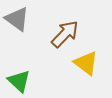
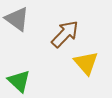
yellow triangle: rotated 12 degrees clockwise
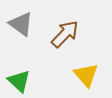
gray triangle: moved 4 px right, 5 px down
yellow triangle: moved 12 px down
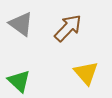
brown arrow: moved 3 px right, 6 px up
yellow triangle: moved 2 px up
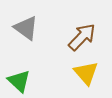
gray triangle: moved 5 px right, 4 px down
brown arrow: moved 14 px right, 9 px down
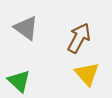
brown arrow: moved 3 px left, 1 px down; rotated 16 degrees counterclockwise
yellow triangle: moved 1 px right, 1 px down
